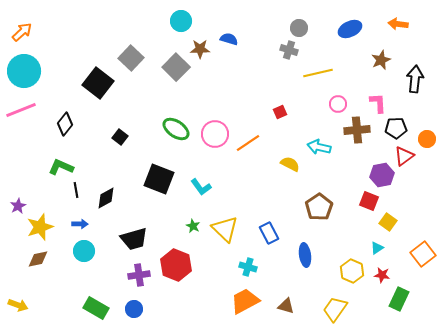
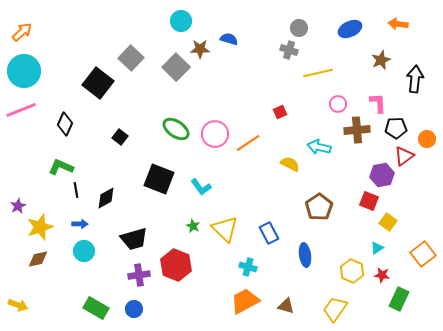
black diamond at (65, 124): rotated 15 degrees counterclockwise
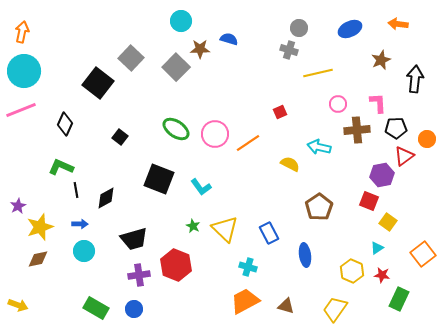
orange arrow at (22, 32): rotated 35 degrees counterclockwise
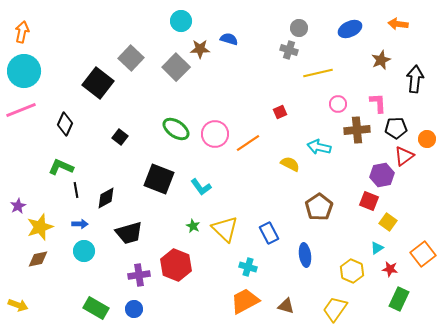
black trapezoid at (134, 239): moved 5 px left, 6 px up
red star at (382, 275): moved 8 px right, 6 px up
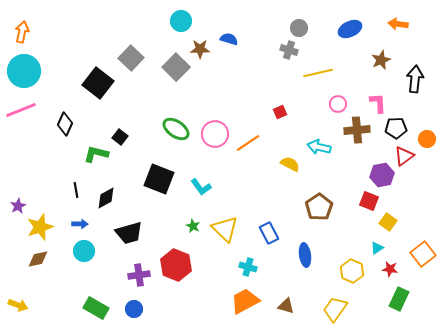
green L-shape at (61, 167): moved 35 px right, 13 px up; rotated 10 degrees counterclockwise
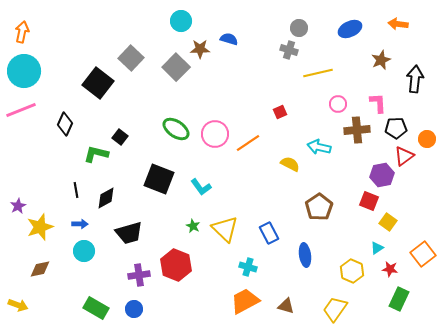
brown diamond at (38, 259): moved 2 px right, 10 px down
